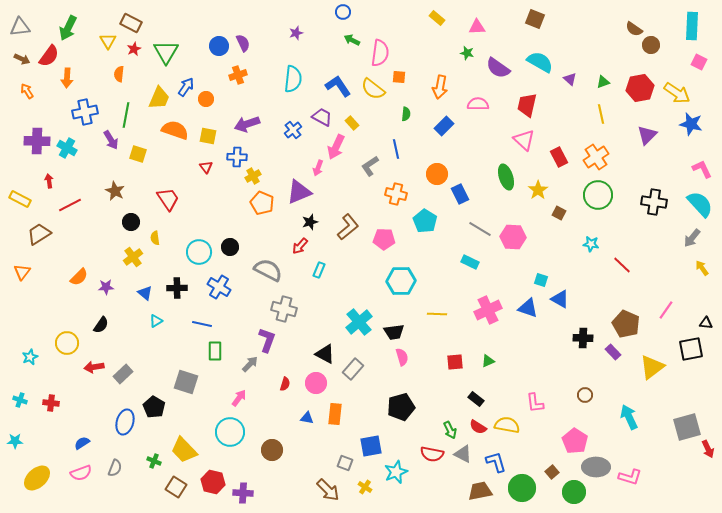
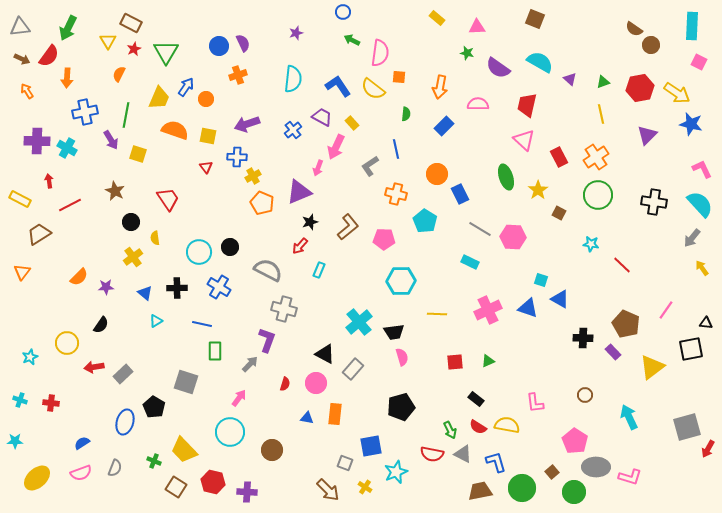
orange semicircle at (119, 74): rotated 21 degrees clockwise
red arrow at (708, 449): rotated 54 degrees clockwise
purple cross at (243, 493): moved 4 px right, 1 px up
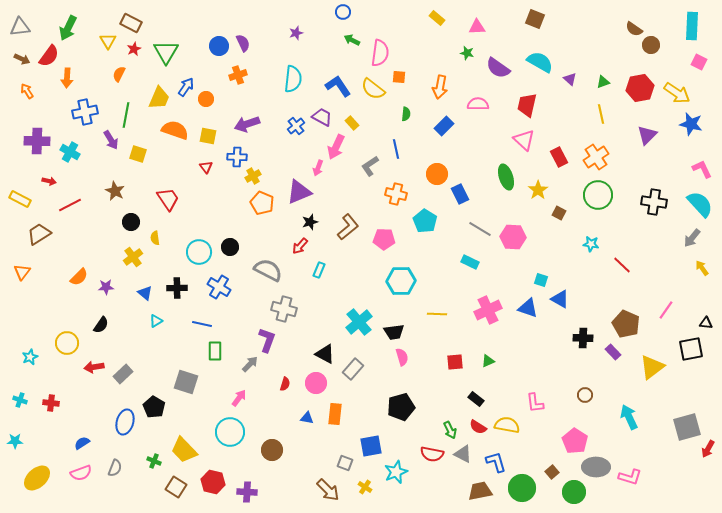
blue cross at (293, 130): moved 3 px right, 4 px up
cyan cross at (67, 148): moved 3 px right, 4 px down
red arrow at (49, 181): rotated 112 degrees clockwise
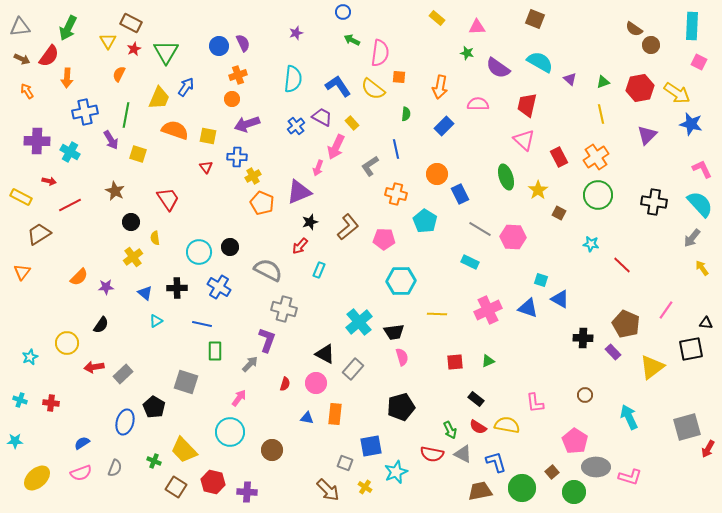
orange circle at (206, 99): moved 26 px right
yellow rectangle at (20, 199): moved 1 px right, 2 px up
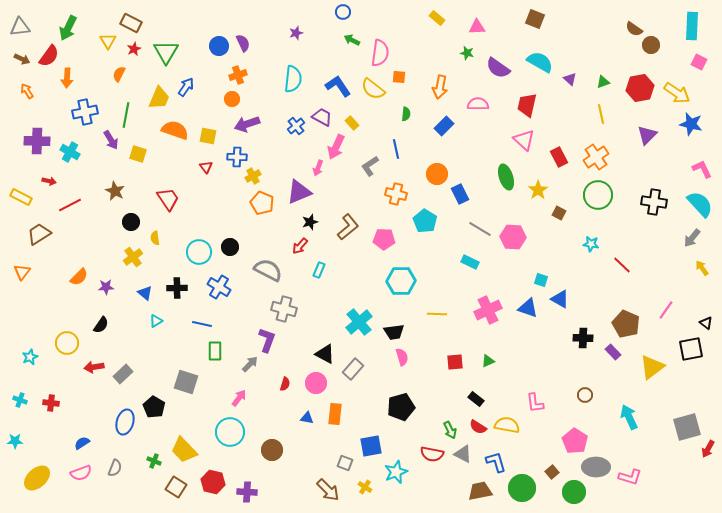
black triangle at (706, 323): rotated 32 degrees clockwise
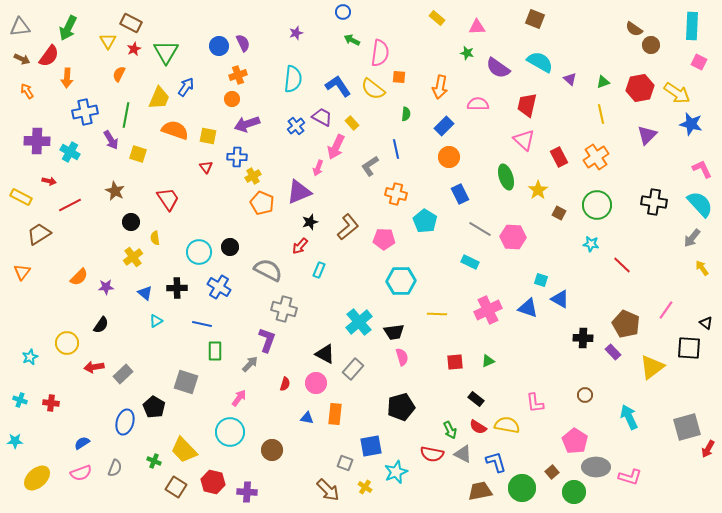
orange circle at (437, 174): moved 12 px right, 17 px up
green circle at (598, 195): moved 1 px left, 10 px down
black square at (691, 349): moved 2 px left, 1 px up; rotated 15 degrees clockwise
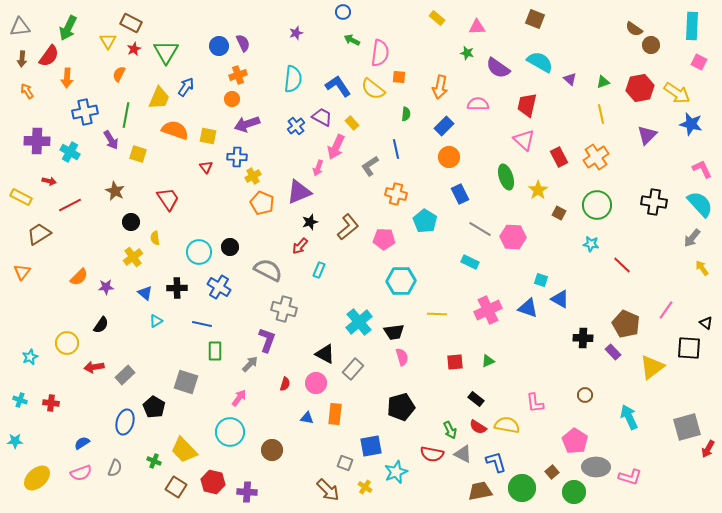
brown arrow at (22, 59): rotated 70 degrees clockwise
gray rectangle at (123, 374): moved 2 px right, 1 px down
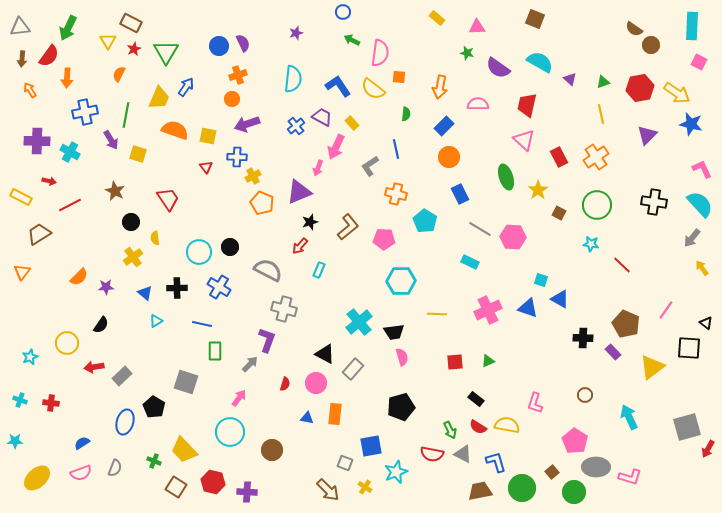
orange arrow at (27, 91): moved 3 px right, 1 px up
gray rectangle at (125, 375): moved 3 px left, 1 px down
pink L-shape at (535, 403): rotated 25 degrees clockwise
